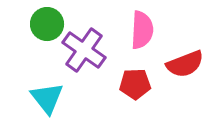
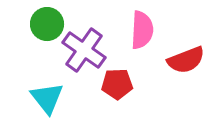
red semicircle: moved 1 px right, 4 px up
red pentagon: moved 18 px left
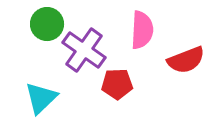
cyan triangle: moved 6 px left; rotated 24 degrees clockwise
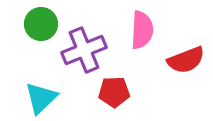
green circle: moved 6 px left
purple cross: rotated 33 degrees clockwise
red pentagon: moved 3 px left, 8 px down
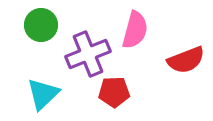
green circle: moved 1 px down
pink semicircle: moved 7 px left; rotated 12 degrees clockwise
purple cross: moved 4 px right, 4 px down
cyan triangle: moved 2 px right, 4 px up
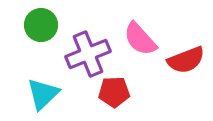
pink semicircle: moved 5 px right, 9 px down; rotated 123 degrees clockwise
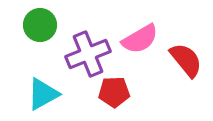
green circle: moved 1 px left
pink semicircle: rotated 78 degrees counterclockwise
red semicircle: rotated 108 degrees counterclockwise
cyan triangle: rotated 15 degrees clockwise
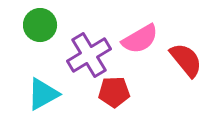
purple cross: moved 1 px right, 1 px down; rotated 9 degrees counterclockwise
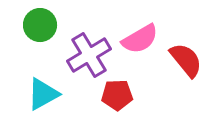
red pentagon: moved 3 px right, 3 px down
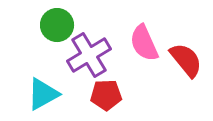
green circle: moved 17 px right
pink semicircle: moved 4 px right, 4 px down; rotated 96 degrees clockwise
red pentagon: moved 11 px left
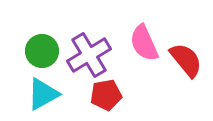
green circle: moved 15 px left, 26 px down
red pentagon: rotated 8 degrees counterclockwise
